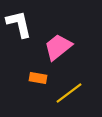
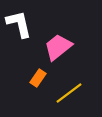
orange rectangle: rotated 66 degrees counterclockwise
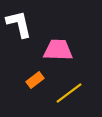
pink trapezoid: moved 3 px down; rotated 40 degrees clockwise
orange rectangle: moved 3 px left, 2 px down; rotated 18 degrees clockwise
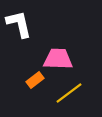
pink trapezoid: moved 9 px down
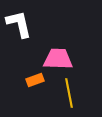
orange rectangle: rotated 18 degrees clockwise
yellow line: rotated 64 degrees counterclockwise
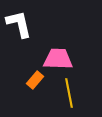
orange rectangle: rotated 30 degrees counterclockwise
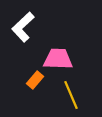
white L-shape: moved 4 px right, 3 px down; rotated 120 degrees counterclockwise
yellow line: moved 2 px right, 2 px down; rotated 12 degrees counterclockwise
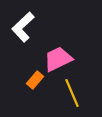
pink trapezoid: rotated 28 degrees counterclockwise
yellow line: moved 1 px right, 2 px up
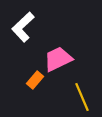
yellow line: moved 10 px right, 4 px down
